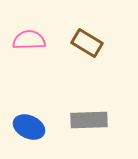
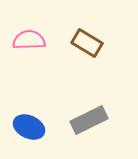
gray rectangle: rotated 24 degrees counterclockwise
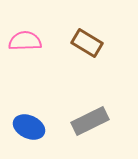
pink semicircle: moved 4 px left, 1 px down
gray rectangle: moved 1 px right, 1 px down
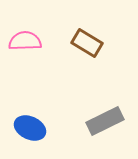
gray rectangle: moved 15 px right
blue ellipse: moved 1 px right, 1 px down
